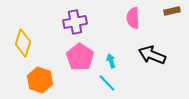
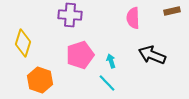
purple cross: moved 5 px left, 7 px up; rotated 15 degrees clockwise
pink pentagon: moved 2 px up; rotated 20 degrees clockwise
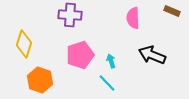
brown rectangle: rotated 35 degrees clockwise
yellow diamond: moved 1 px right, 1 px down
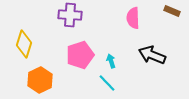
orange hexagon: rotated 15 degrees clockwise
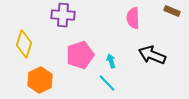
purple cross: moved 7 px left
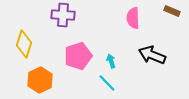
pink pentagon: moved 2 px left, 1 px down
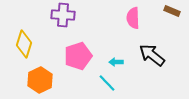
black arrow: rotated 16 degrees clockwise
cyan arrow: moved 5 px right, 1 px down; rotated 72 degrees counterclockwise
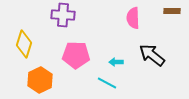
brown rectangle: rotated 21 degrees counterclockwise
pink pentagon: moved 2 px left, 1 px up; rotated 20 degrees clockwise
cyan line: rotated 18 degrees counterclockwise
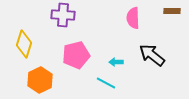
pink pentagon: rotated 16 degrees counterclockwise
cyan line: moved 1 px left
